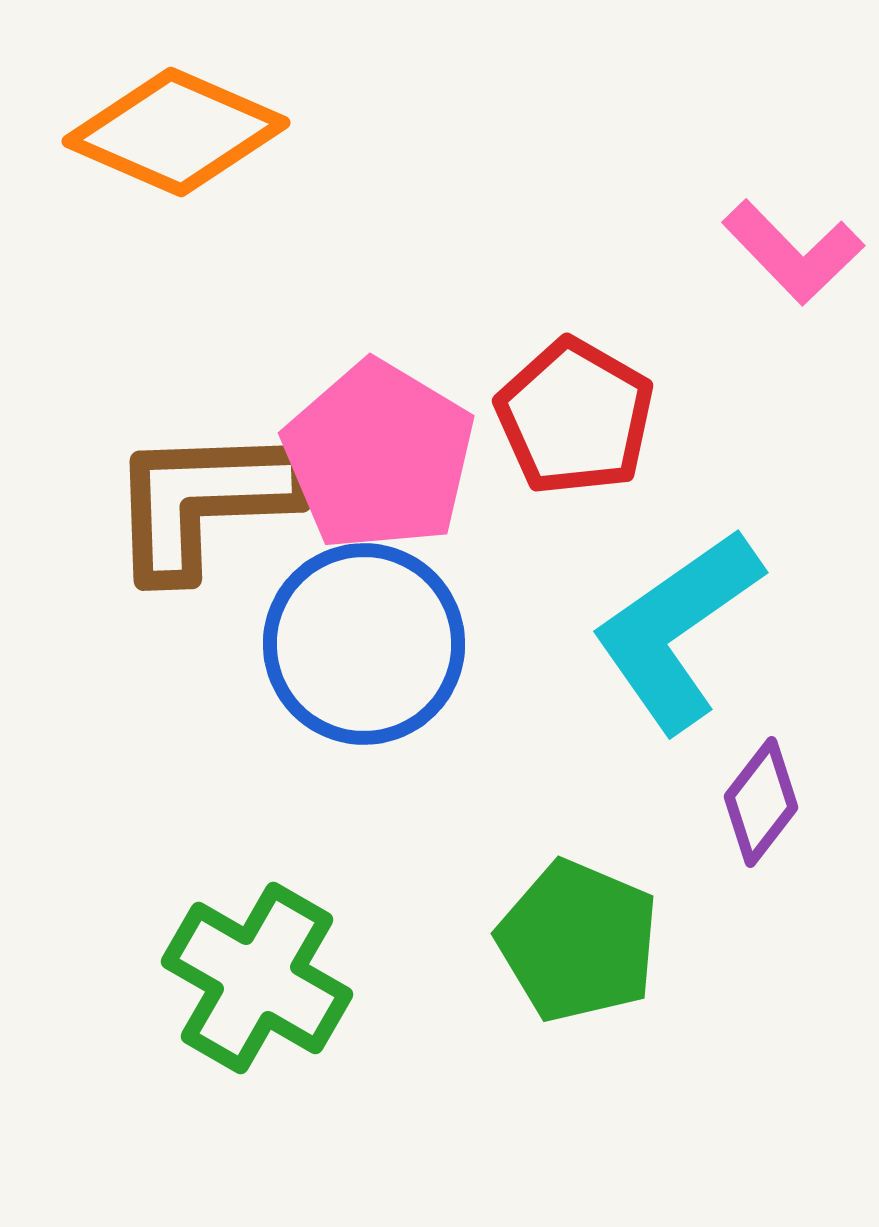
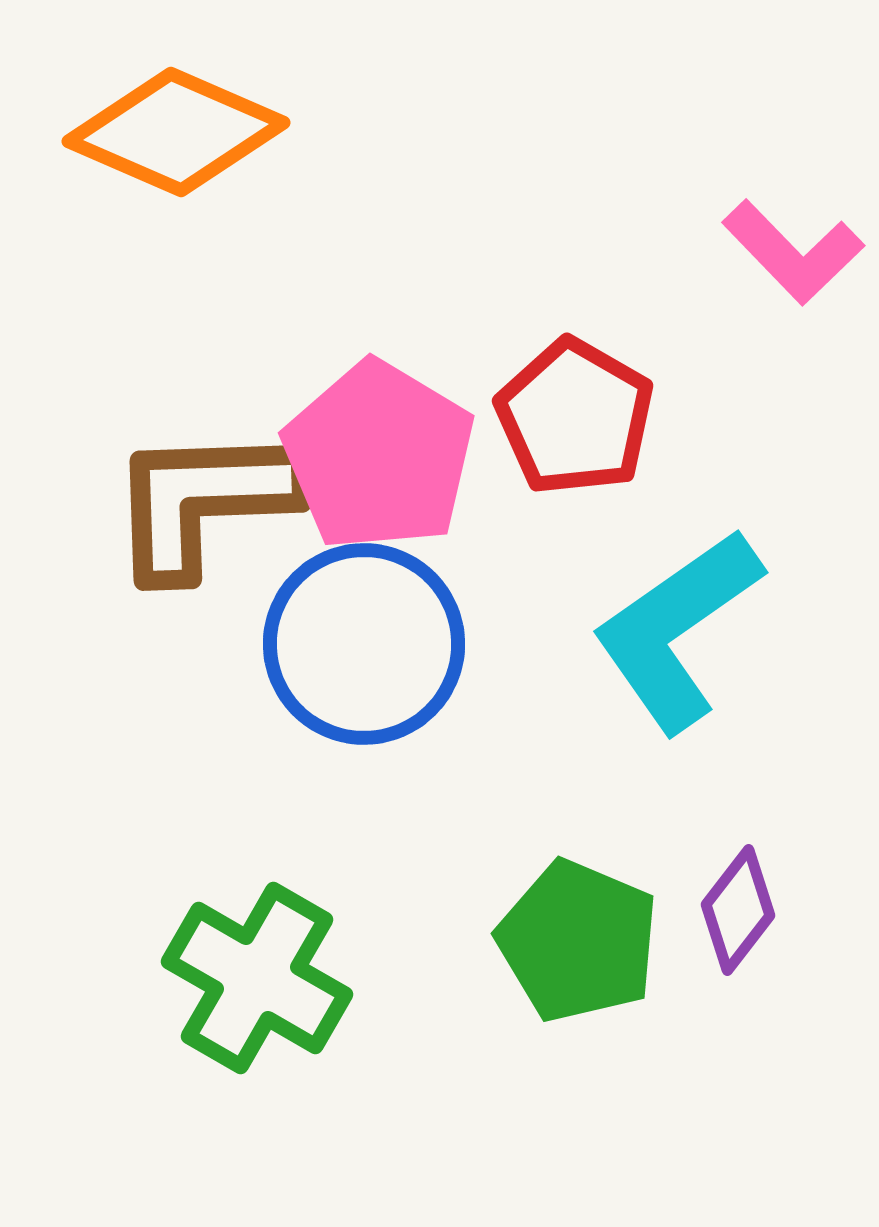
purple diamond: moved 23 px left, 108 px down
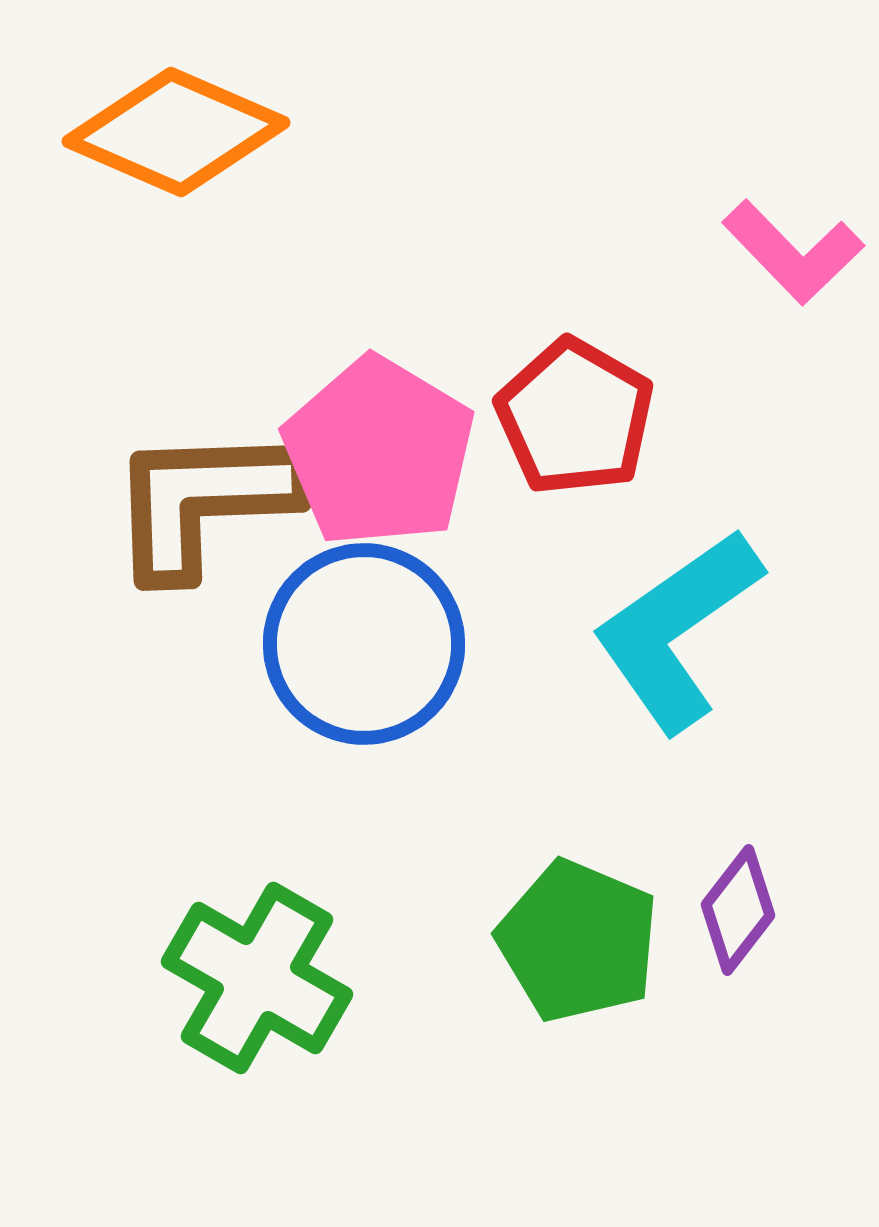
pink pentagon: moved 4 px up
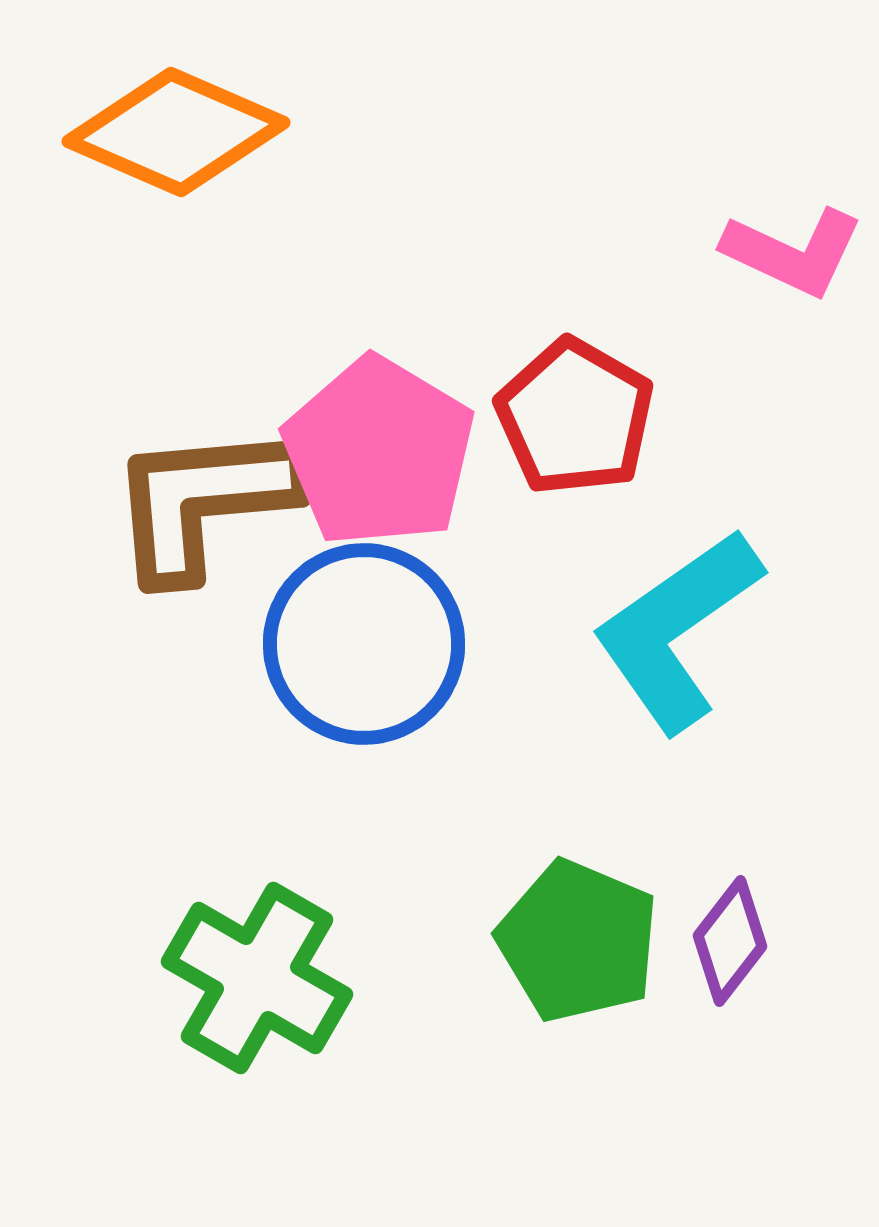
pink L-shape: rotated 21 degrees counterclockwise
brown L-shape: rotated 3 degrees counterclockwise
purple diamond: moved 8 px left, 31 px down
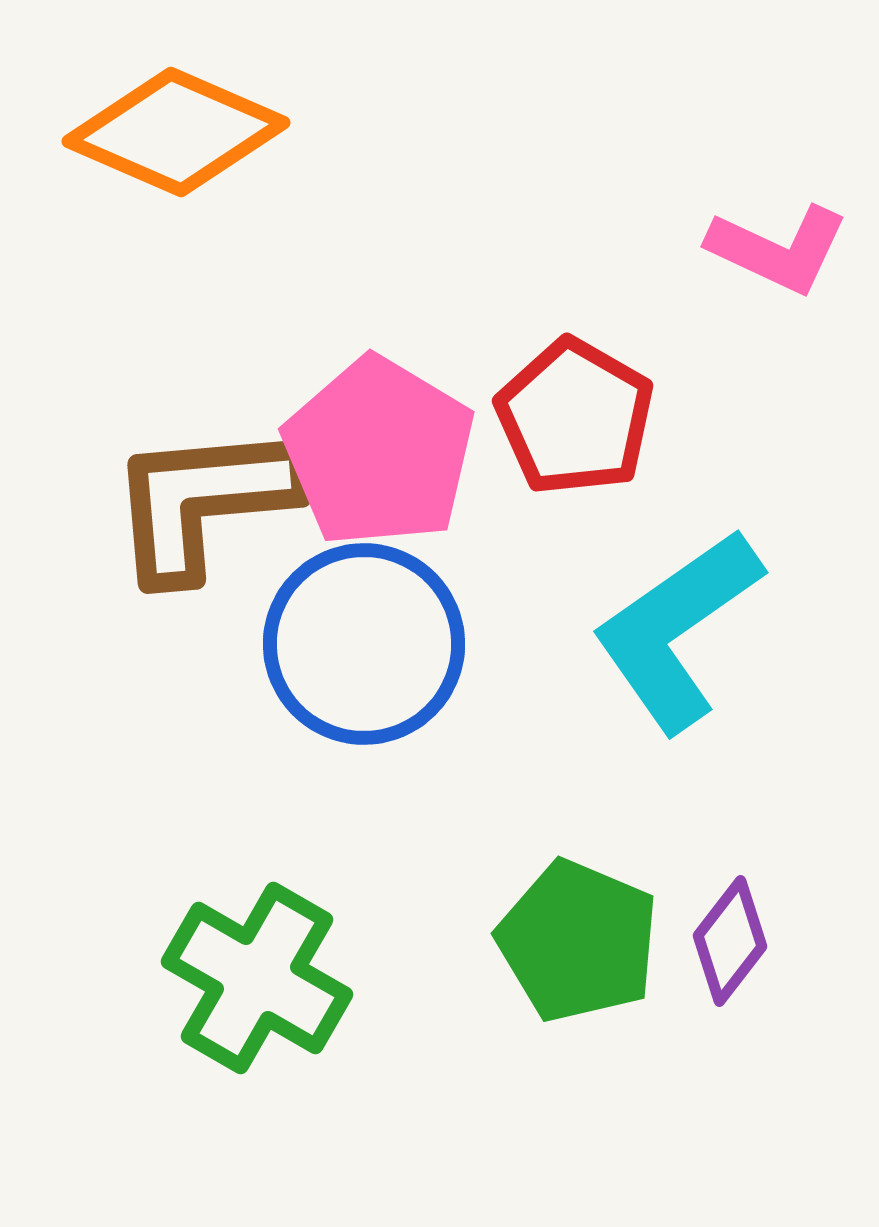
pink L-shape: moved 15 px left, 3 px up
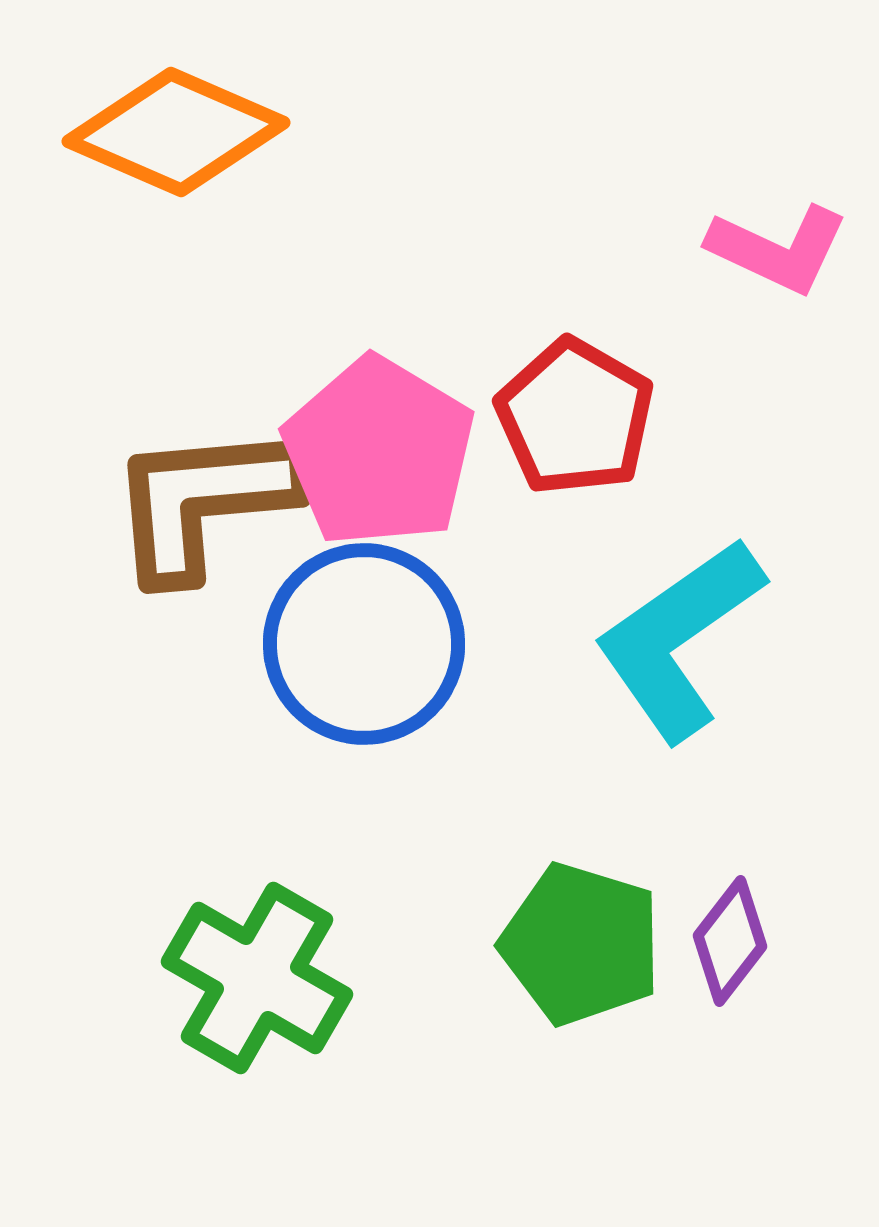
cyan L-shape: moved 2 px right, 9 px down
green pentagon: moved 3 px right, 3 px down; rotated 6 degrees counterclockwise
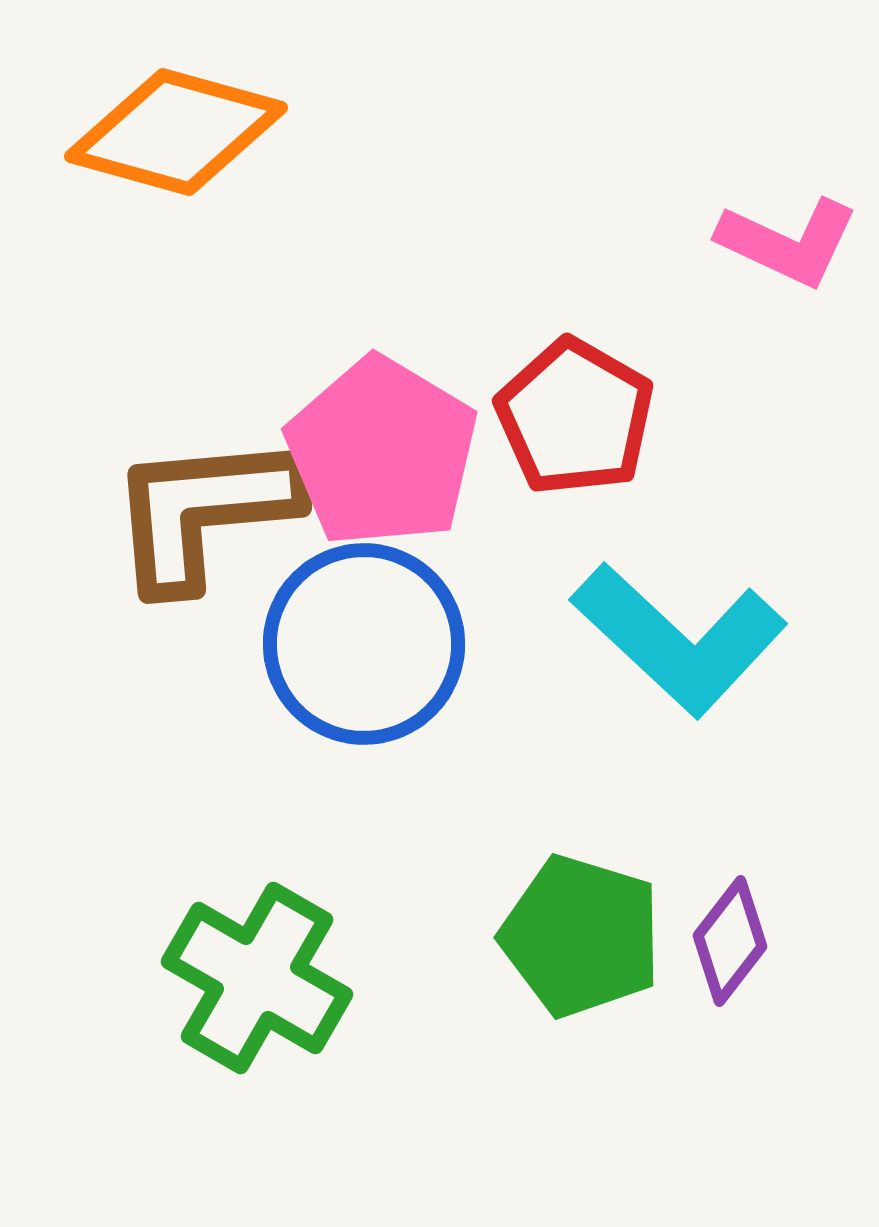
orange diamond: rotated 8 degrees counterclockwise
pink L-shape: moved 10 px right, 7 px up
pink pentagon: moved 3 px right
brown L-shape: moved 10 px down
cyan L-shape: rotated 102 degrees counterclockwise
green pentagon: moved 8 px up
